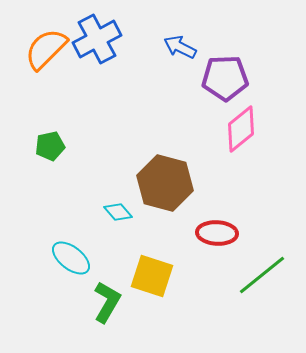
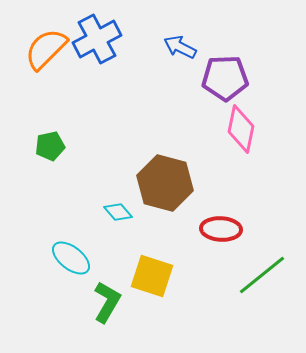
pink diamond: rotated 39 degrees counterclockwise
red ellipse: moved 4 px right, 4 px up
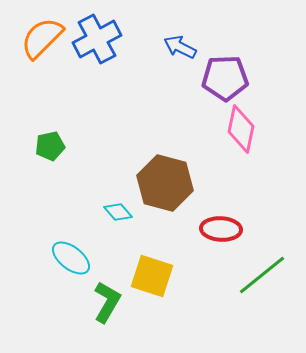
orange semicircle: moved 4 px left, 11 px up
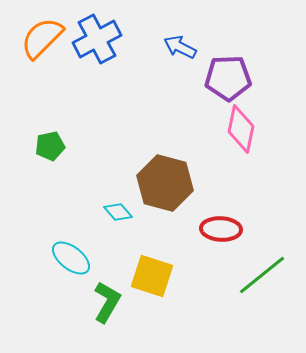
purple pentagon: moved 3 px right
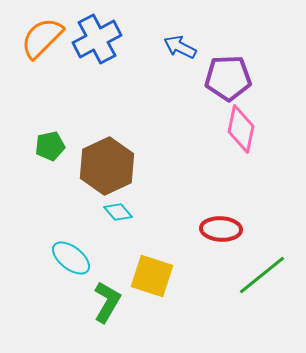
brown hexagon: moved 58 px left, 17 px up; rotated 20 degrees clockwise
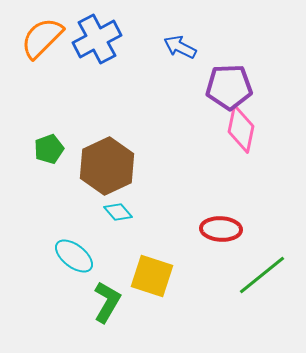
purple pentagon: moved 1 px right, 9 px down
green pentagon: moved 1 px left, 3 px down; rotated 8 degrees counterclockwise
cyan ellipse: moved 3 px right, 2 px up
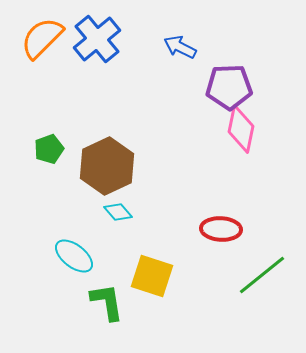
blue cross: rotated 12 degrees counterclockwise
green L-shape: rotated 39 degrees counterclockwise
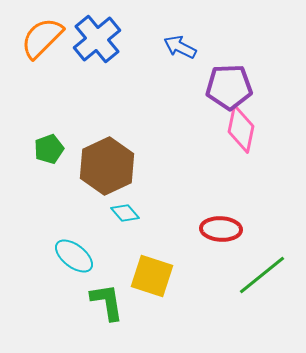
cyan diamond: moved 7 px right, 1 px down
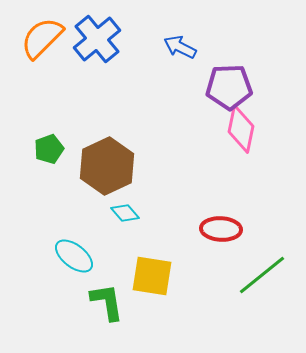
yellow square: rotated 9 degrees counterclockwise
